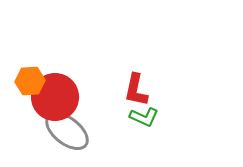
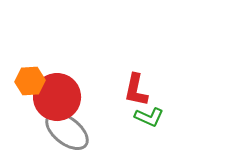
red circle: moved 2 px right
green L-shape: moved 5 px right
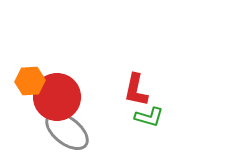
green L-shape: rotated 8 degrees counterclockwise
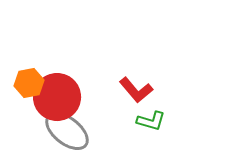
orange hexagon: moved 1 px left, 2 px down; rotated 8 degrees counterclockwise
red L-shape: rotated 52 degrees counterclockwise
green L-shape: moved 2 px right, 4 px down
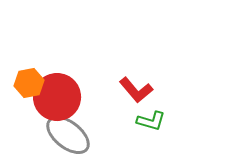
gray ellipse: moved 1 px right, 4 px down
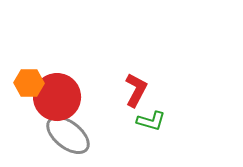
orange hexagon: rotated 12 degrees clockwise
red L-shape: rotated 112 degrees counterclockwise
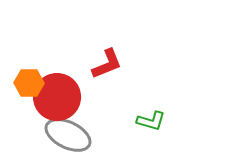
red L-shape: moved 29 px left, 26 px up; rotated 40 degrees clockwise
gray ellipse: rotated 12 degrees counterclockwise
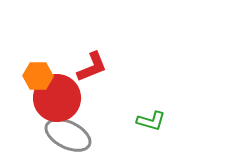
red L-shape: moved 15 px left, 3 px down
orange hexagon: moved 9 px right, 7 px up
red circle: moved 1 px down
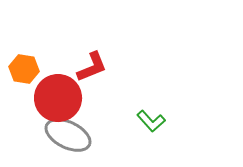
orange hexagon: moved 14 px left, 7 px up; rotated 8 degrees clockwise
red circle: moved 1 px right
green L-shape: rotated 32 degrees clockwise
